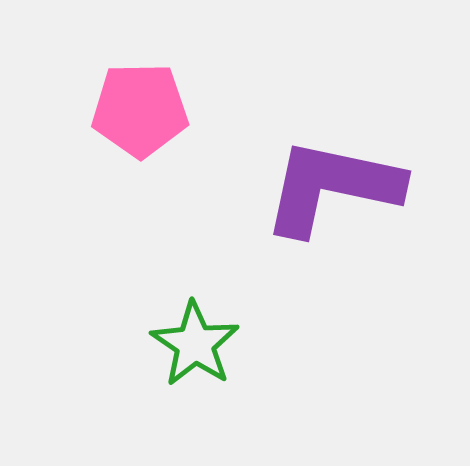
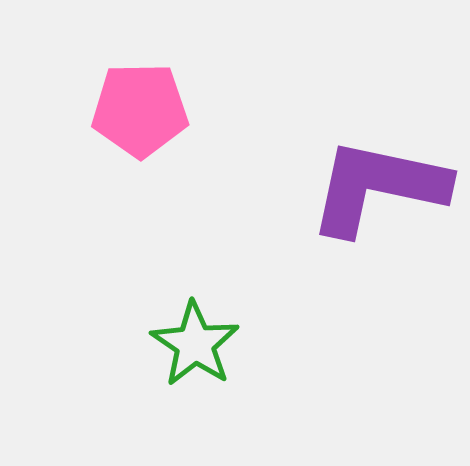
purple L-shape: moved 46 px right
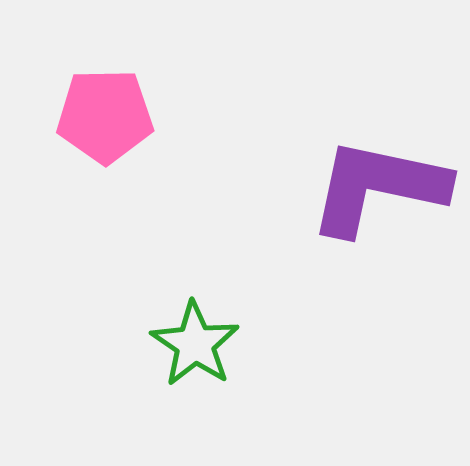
pink pentagon: moved 35 px left, 6 px down
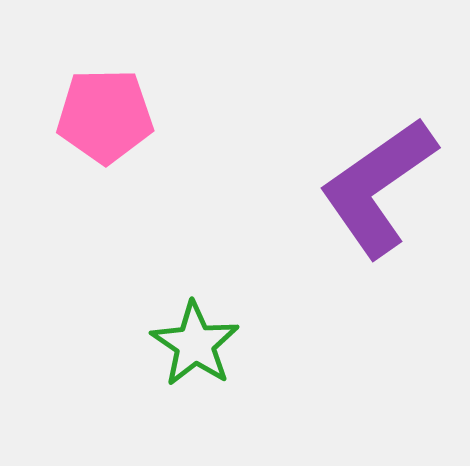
purple L-shape: rotated 47 degrees counterclockwise
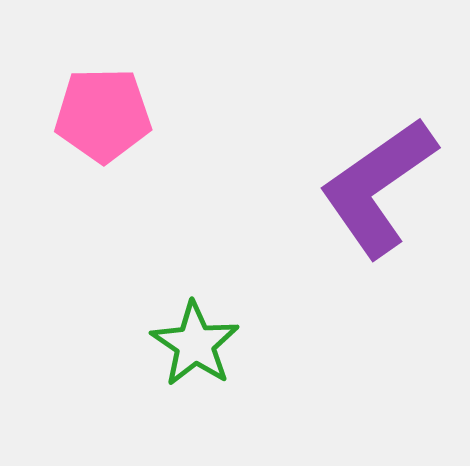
pink pentagon: moved 2 px left, 1 px up
